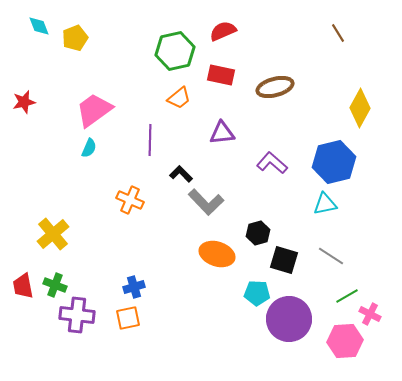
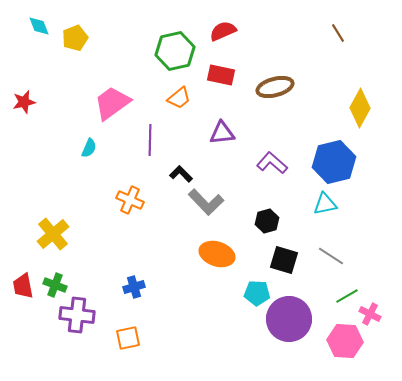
pink trapezoid: moved 18 px right, 7 px up
black hexagon: moved 9 px right, 12 px up
orange square: moved 20 px down
pink hexagon: rotated 8 degrees clockwise
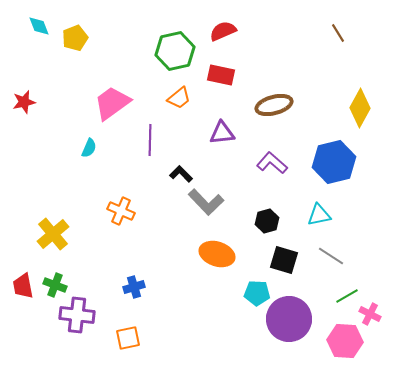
brown ellipse: moved 1 px left, 18 px down
orange cross: moved 9 px left, 11 px down
cyan triangle: moved 6 px left, 11 px down
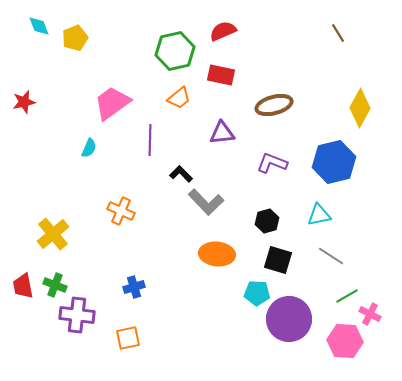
purple L-shape: rotated 20 degrees counterclockwise
orange ellipse: rotated 12 degrees counterclockwise
black square: moved 6 px left
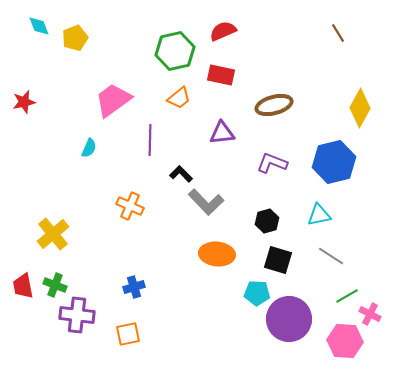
pink trapezoid: moved 1 px right, 3 px up
orange cross: moved 9 px right, 5 px up
orange square: moved 4 px up
